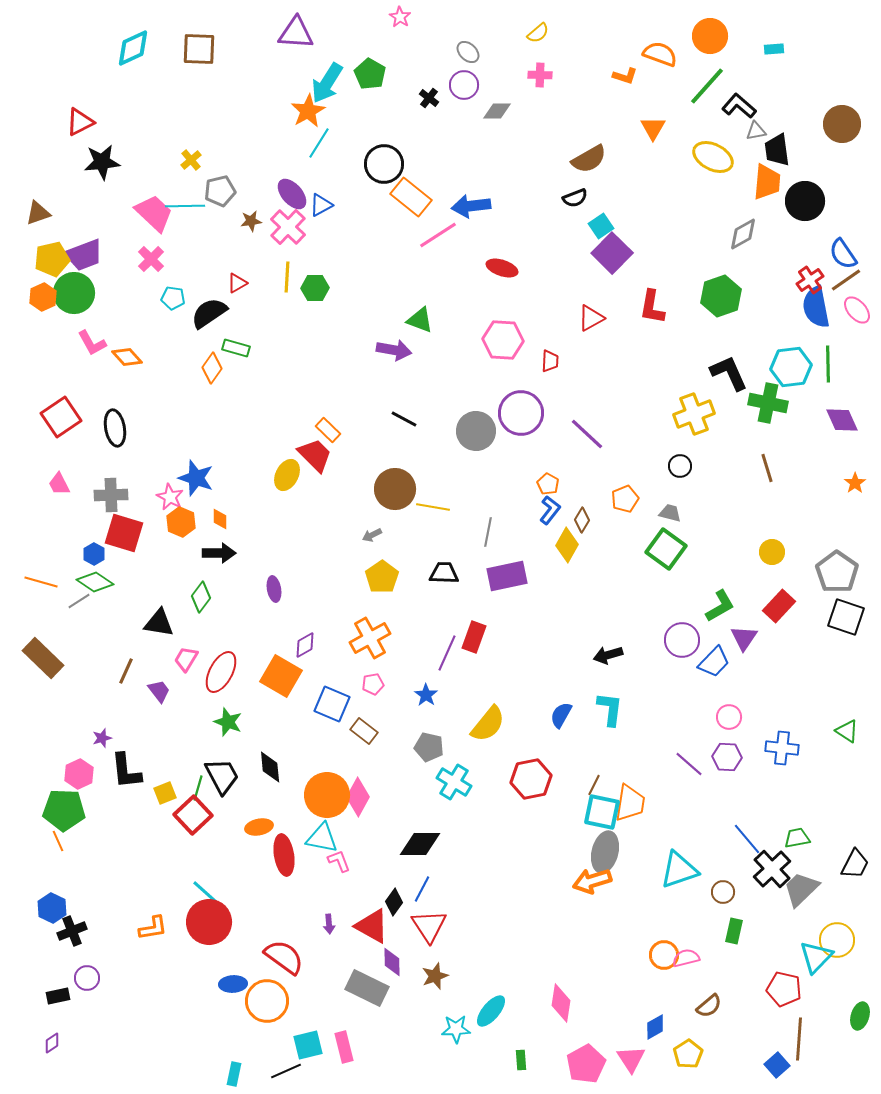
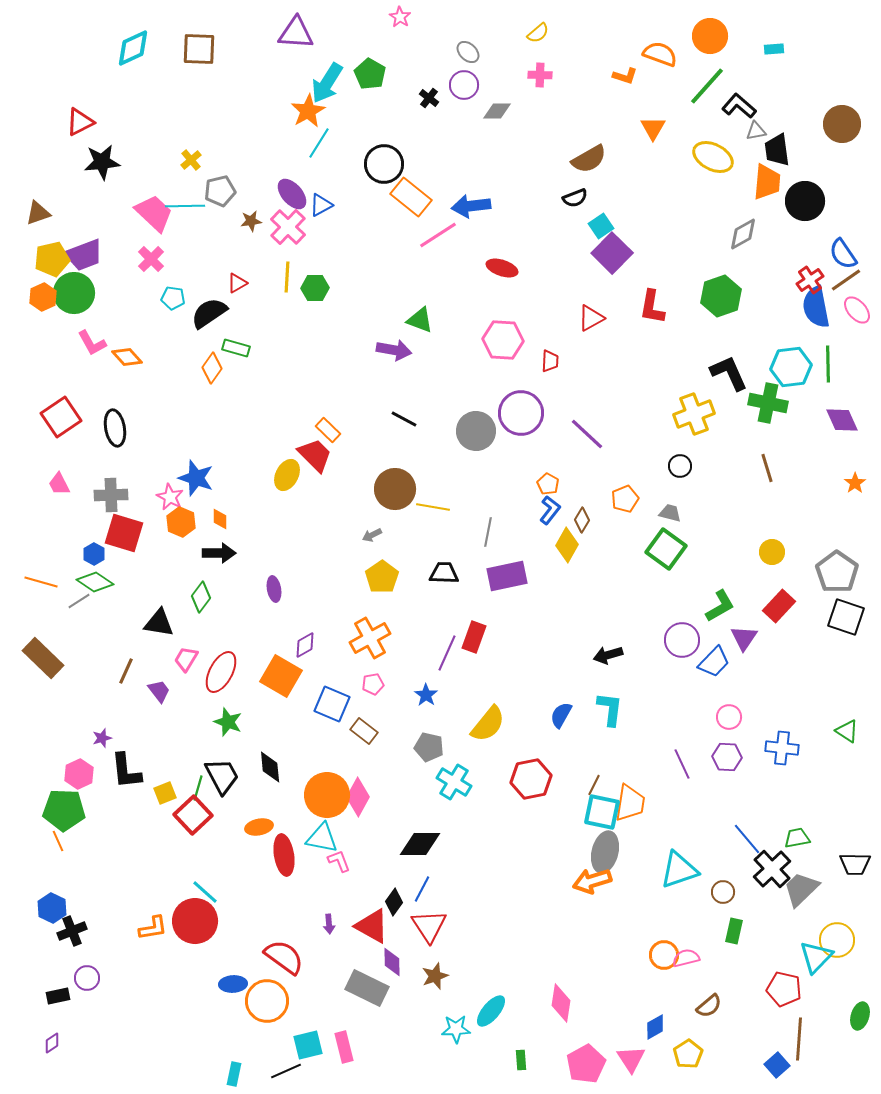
purple line at (689, 764): moved 7 px left; rotated 24 degrees clockwise
black trapezoid at (855, 864): rotated 64 degrees clockwise
red circle at (209, 922): moved 14 px left, 1 px up
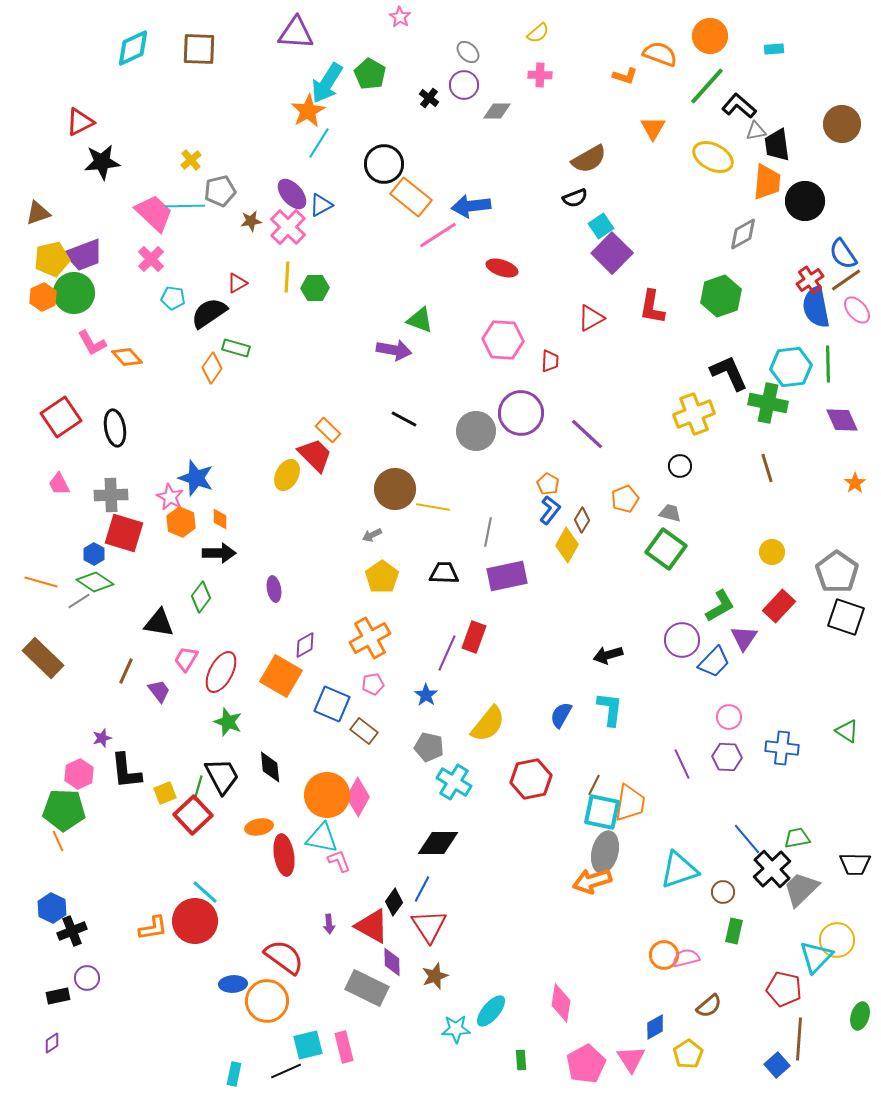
black trapezoid at (777, 150): moved 5 px up
black diamond at (420, 844): moved 18 px right, 1 px up
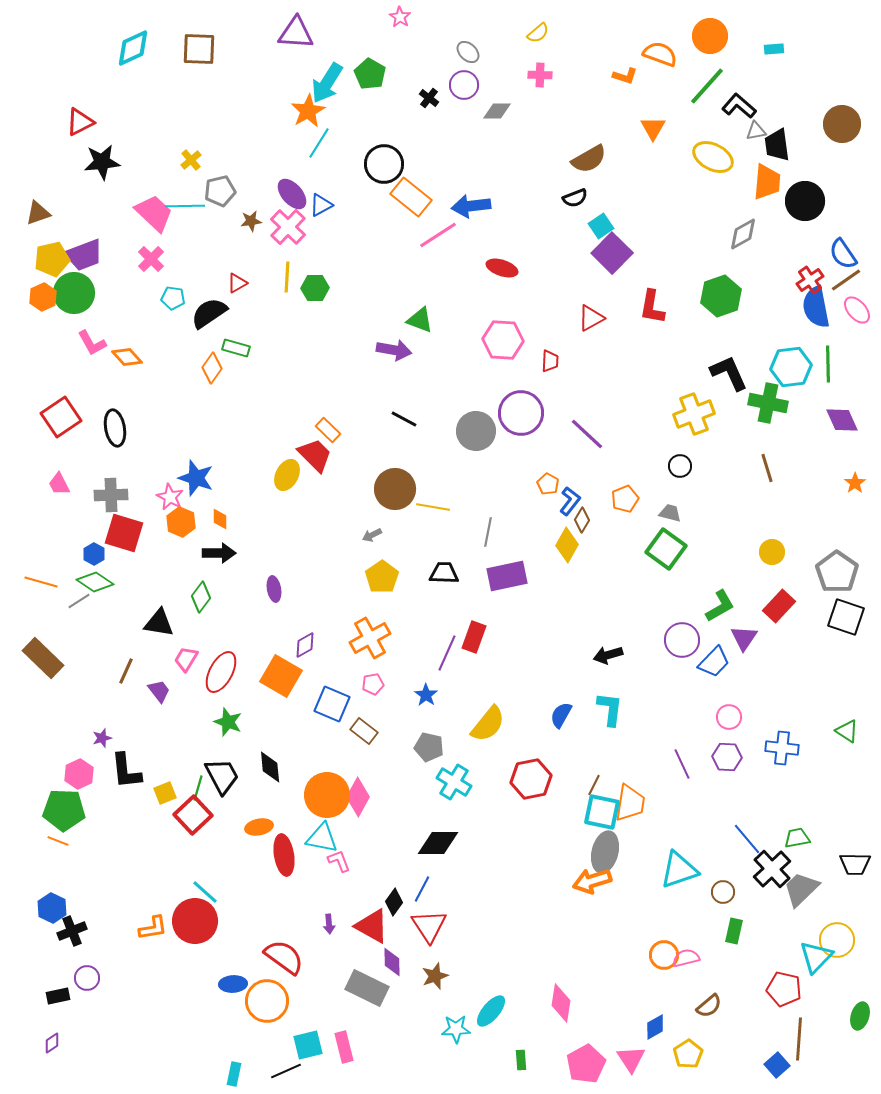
blue L-shape at (550, 510): moved 20 px right, 9 px up
orange line at (58, 841): rotated 45 degrees counterclockwise
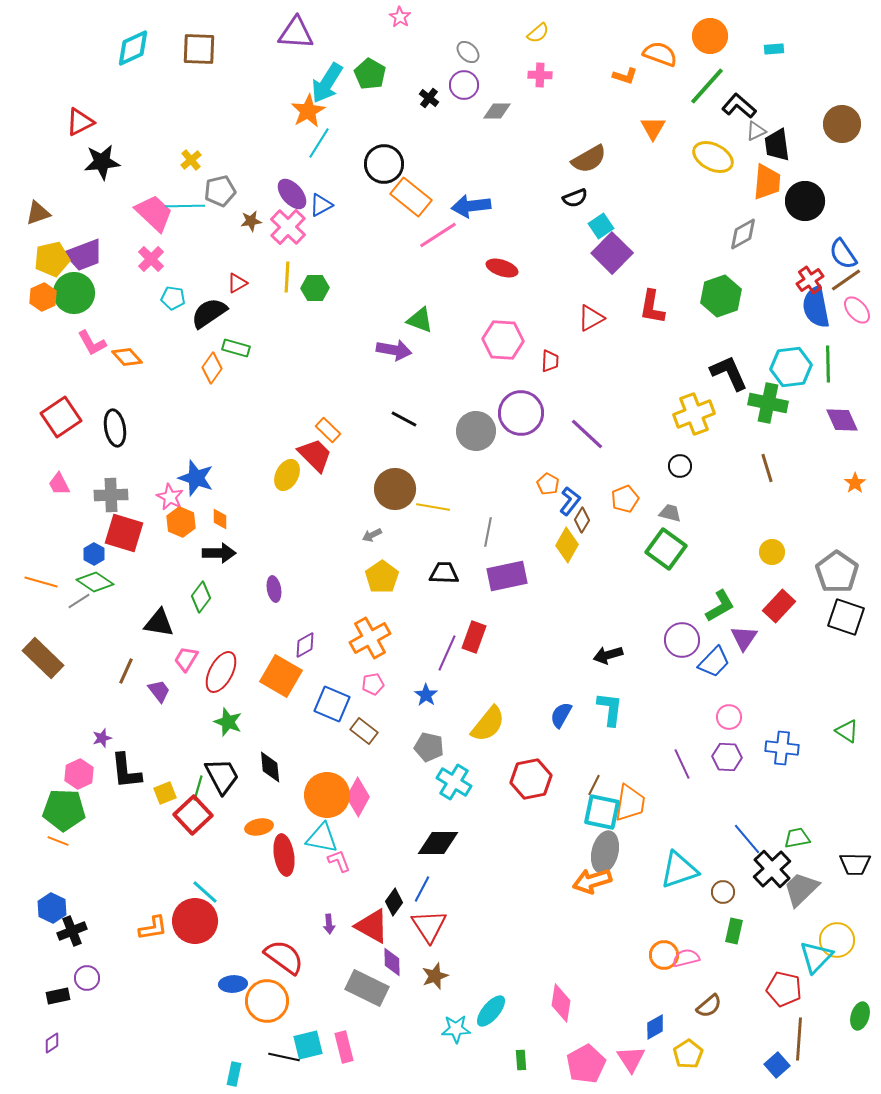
gray triangle at (756, 131): rotated 15 degrees counterclockwise
black line at (286, 1071): moved 2 px left, 14 px up; rotated 36 degrees clockwise
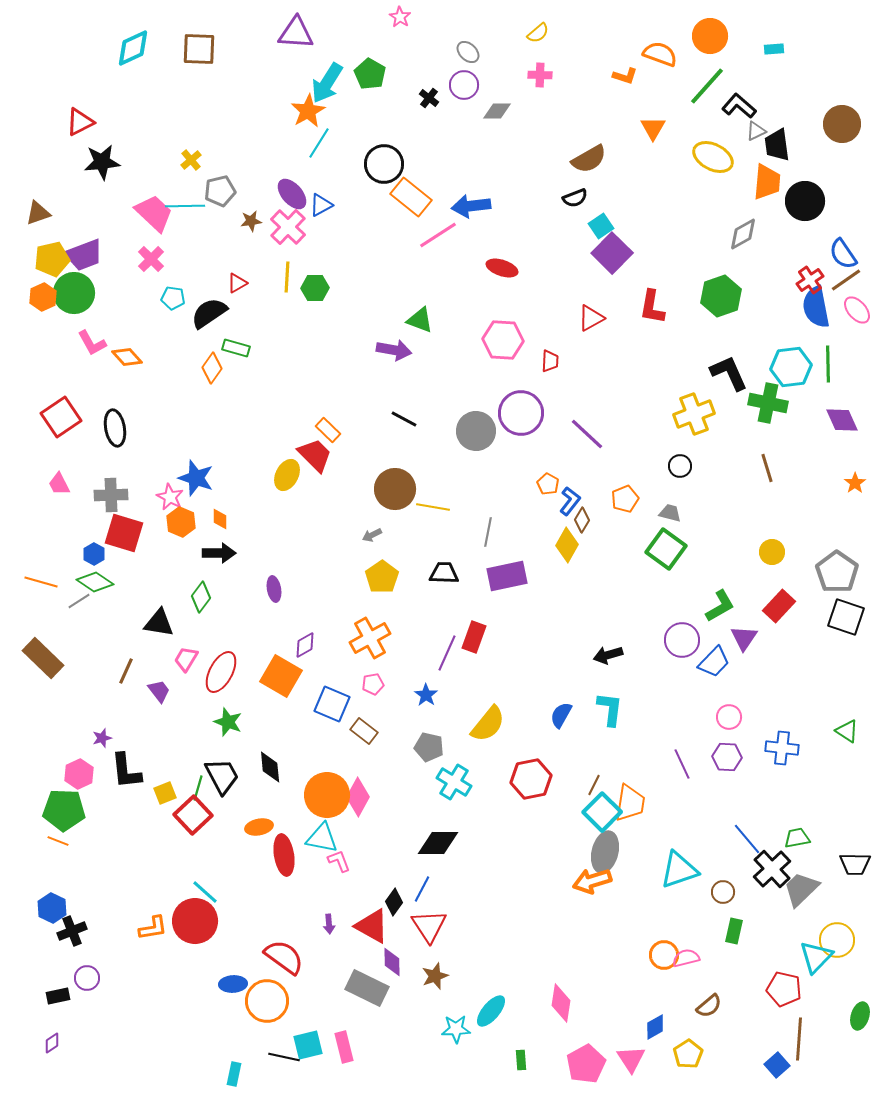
cyan square at (602, 812): rotated 33 degrees clockwise
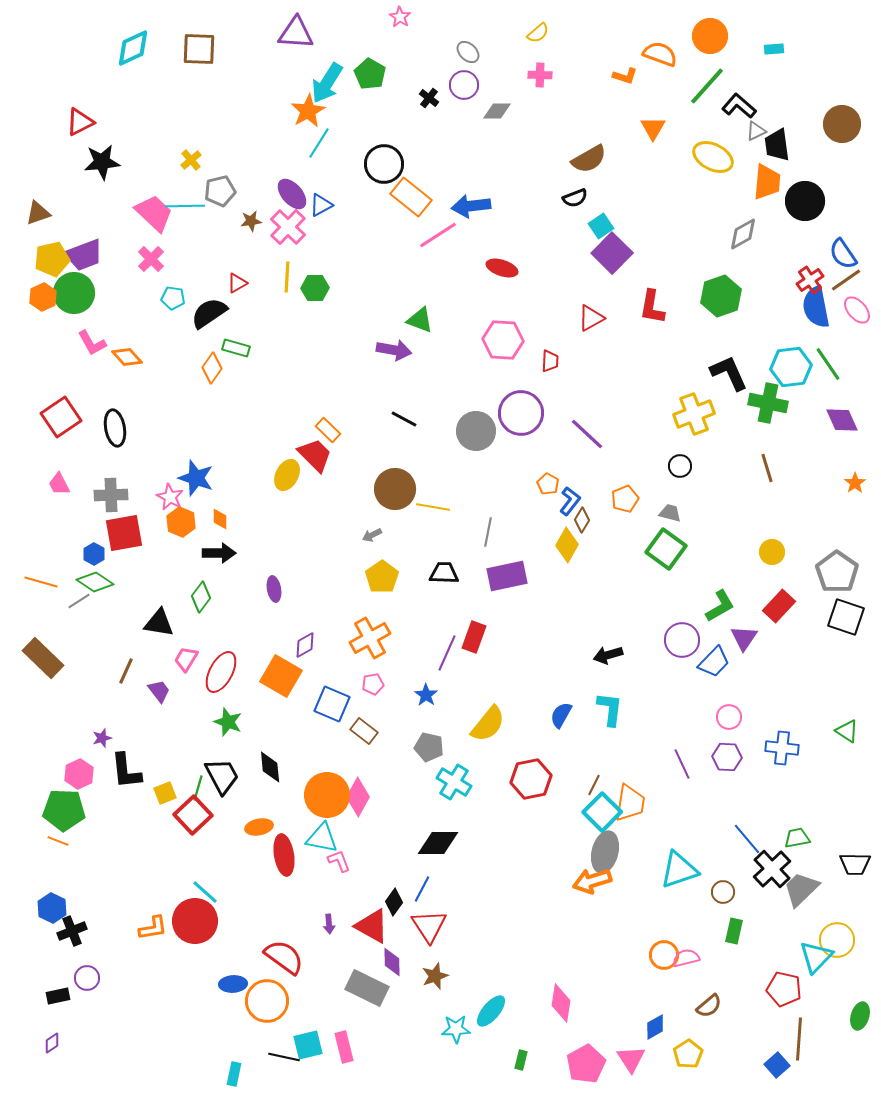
green line at (828, 364): rotated 33 degrees counterclockwise
red square at (124, 533): rotated 27 degrees counterclockwise
green rectangle at (521, 1060): rotated 18 degrees clockwise
